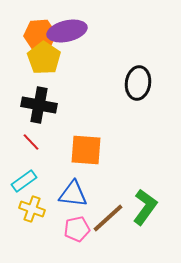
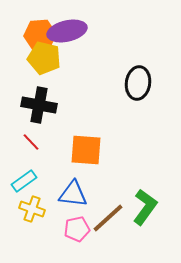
yellow pentagon: rotated 20 degrees counterclockwise
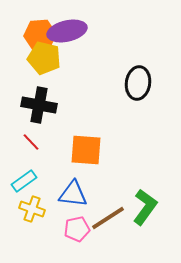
brown line: rotated 9 degrees clockwise
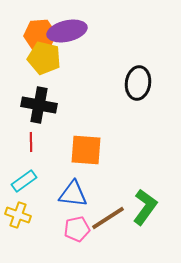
red line: rotated 42 degrees clockwise
yellow cross: moved 14 px left, 6 px down
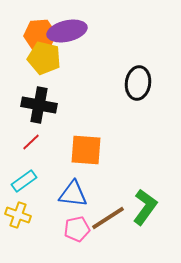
red line: rotated 48 degrees clockwise
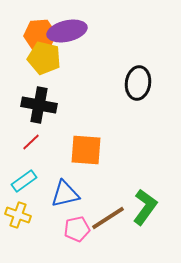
blue triangle: moved 8 px left; rotated 20 degrees counterclockwise
